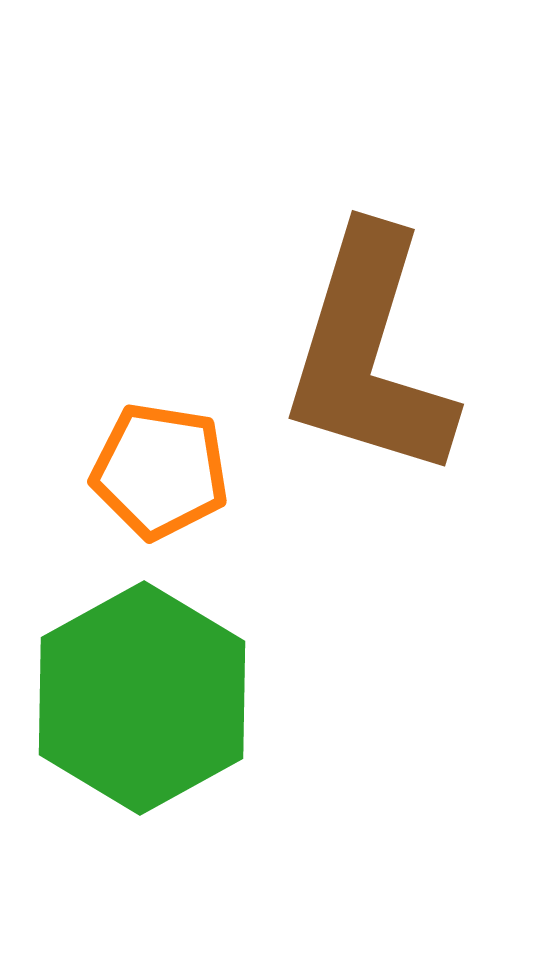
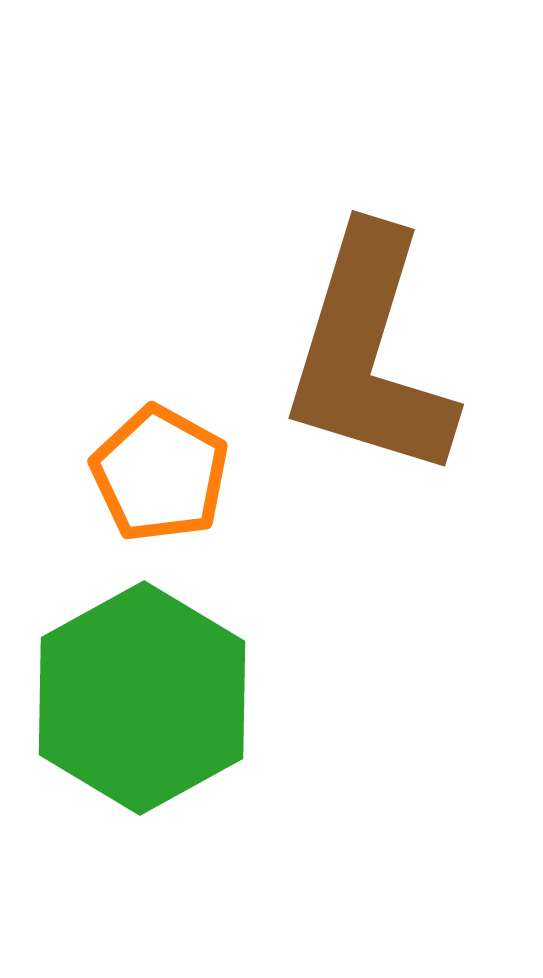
orange pentagon: moved 3 px down; rotated 20 degrees clockwise
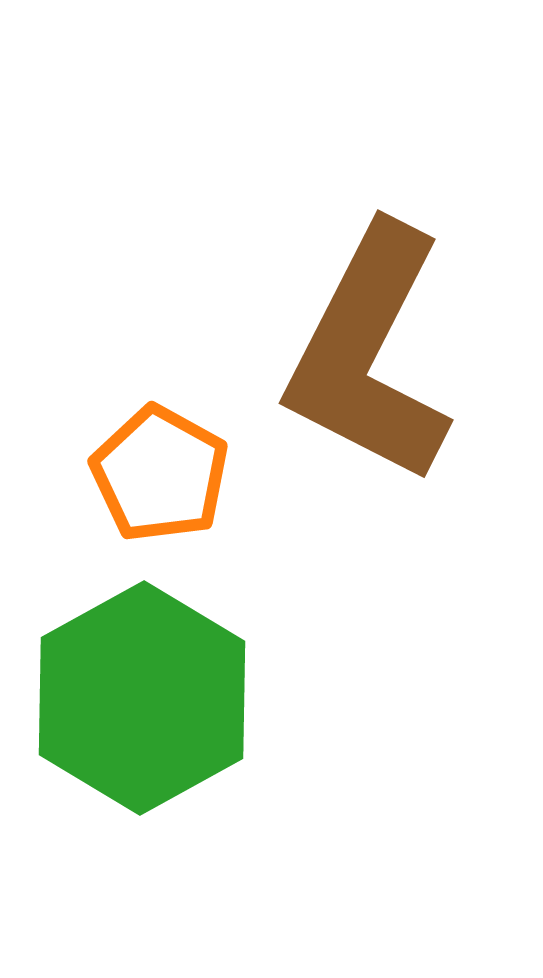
brown L-shape: rotated 10 degrees clockwise
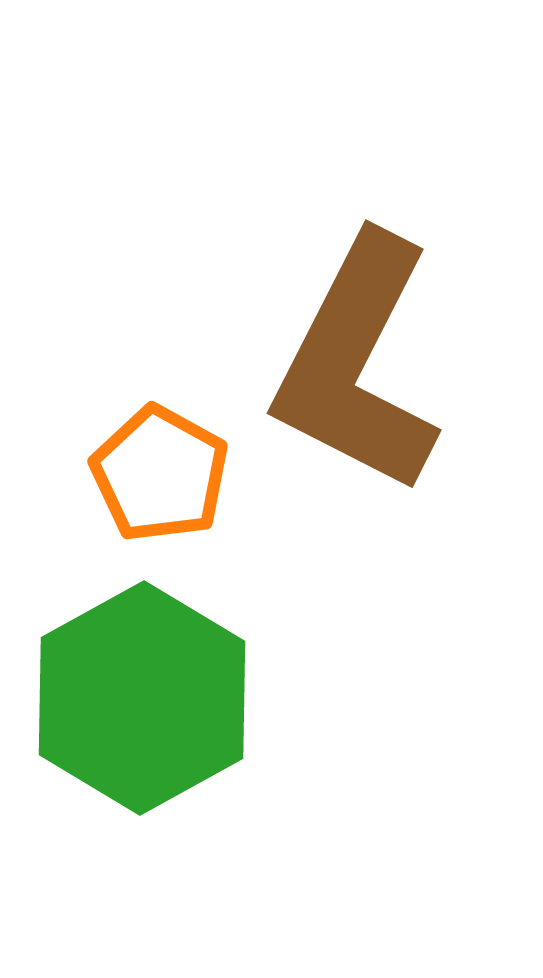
brown L-shape: moved 12 px left, 10 px down
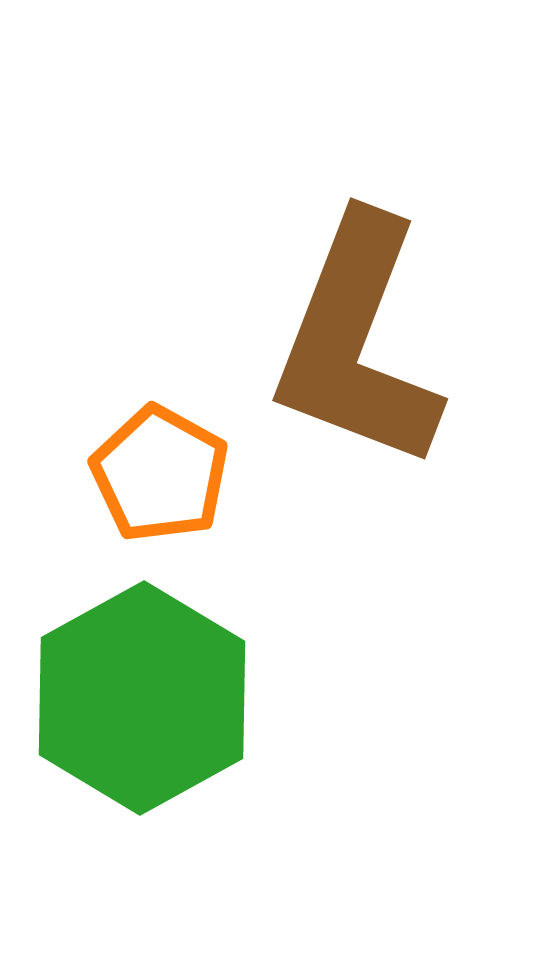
brown L-shape: moved 22 px up; rotated 6 degrees counterclockwise
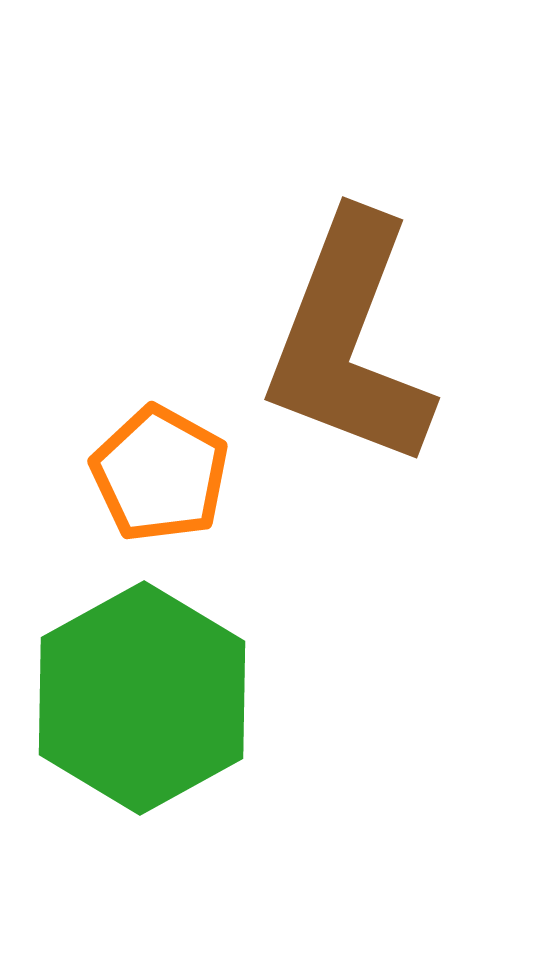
brown L-shape: moved 8 px left, 1 px up
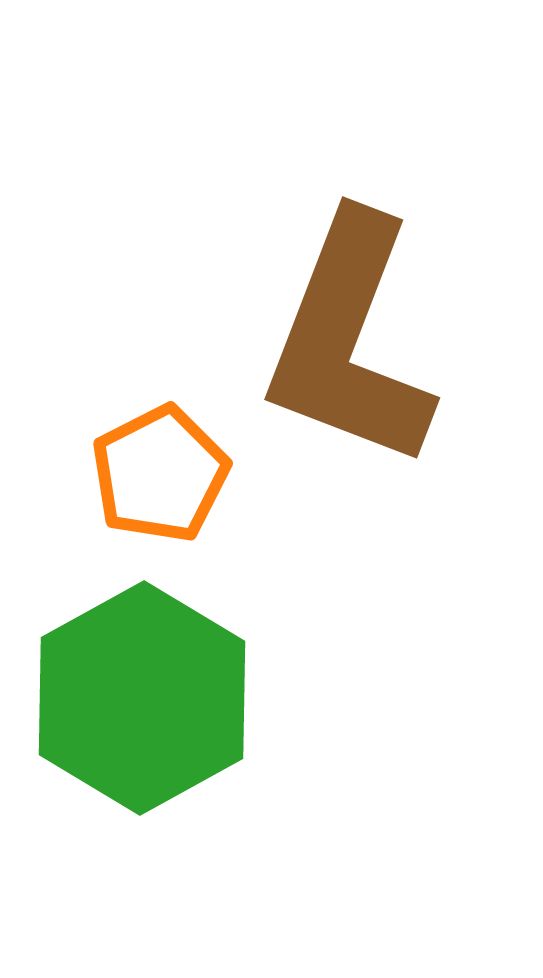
orange pentagon: rotated 16 degrees clockwise
